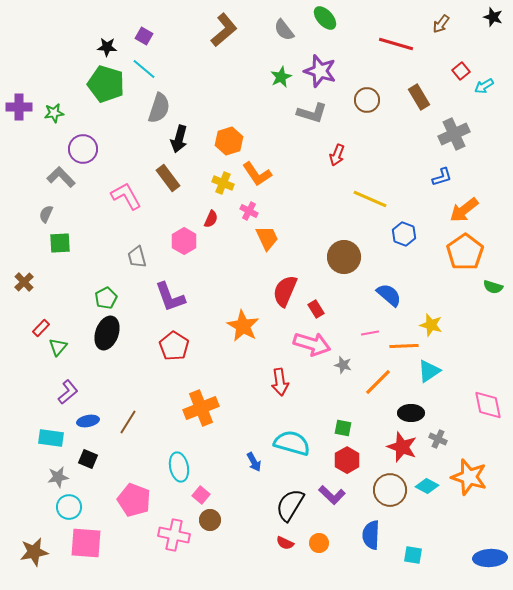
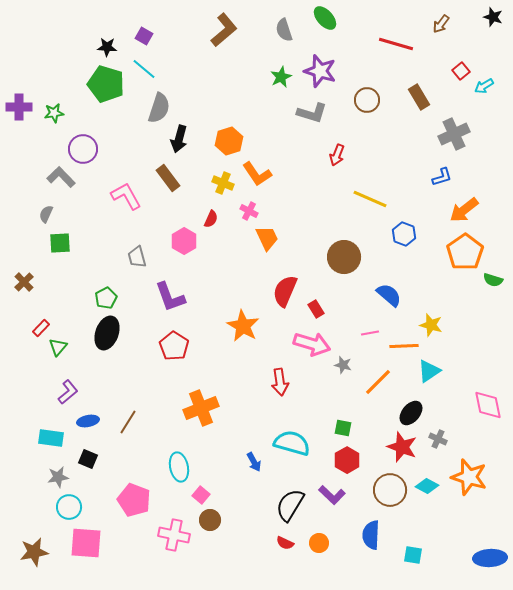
gray semicircle at (284, 30): rotated 20 degrees clockwise
green semicircle at (493, 287): moved 7 px up
black ellipse at (411, 413): rotated 50 degrees counterclockwise
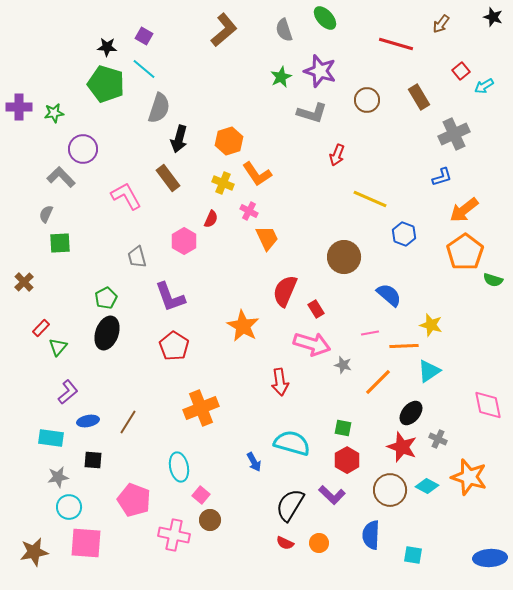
black square at (88, 459): moved 5 px right, 1 px down; rotated 18 degrees counterclockwise
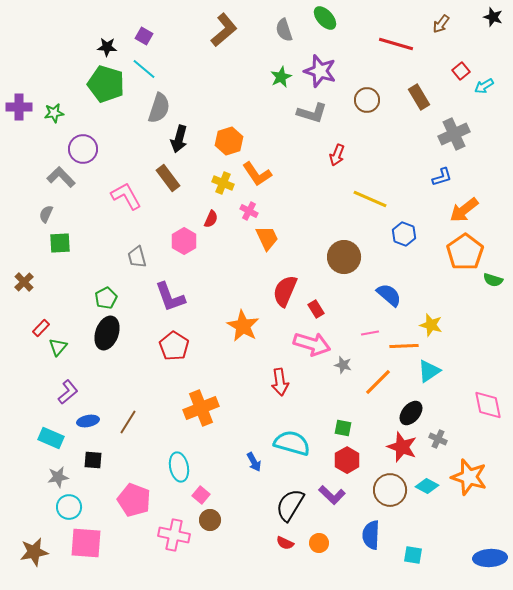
cyan rectangle at (51, 438): rotated 15 degrees clockwise
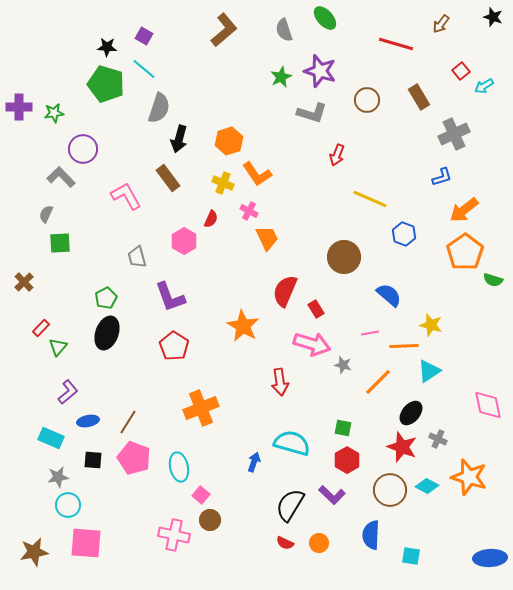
blue arrow at (254, 462): rotated 132 degrees counterclockwise
pink pentagon at (134, 500): moved 42 px up
cyan circle at (69, 507): moved 1 px left, 2 px up
cyan square at (413, 555): moved 2 px left, 1 px down
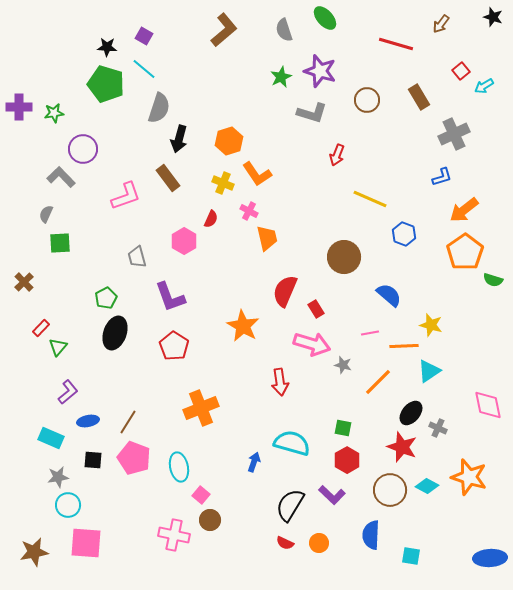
pink L-shape at (126, 196): rotated 100 degrees clockwise
orange trapezoid at (267, 238): rotated 12 degrees clockwise
black ellipse at (107, 333): moved 8 px right
gray cross at (438, 439): moved 11 px up
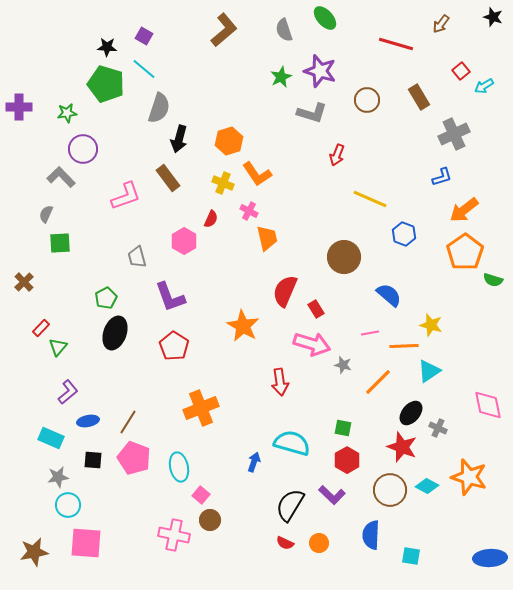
green star at (54, 113): moved 13 px right
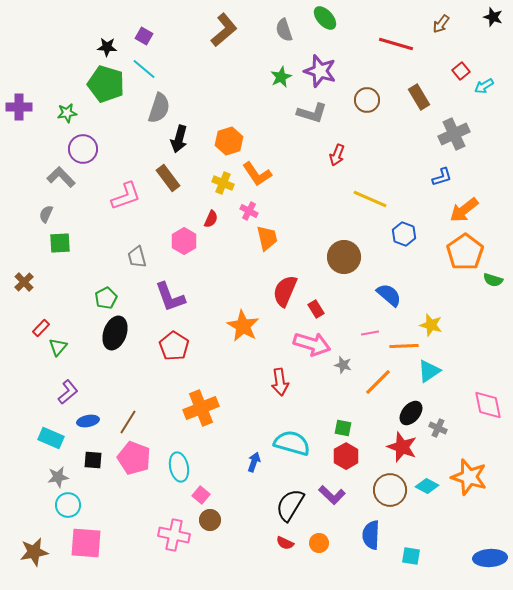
red hexagon at (347, 460): moved 1 px left, 4 px up
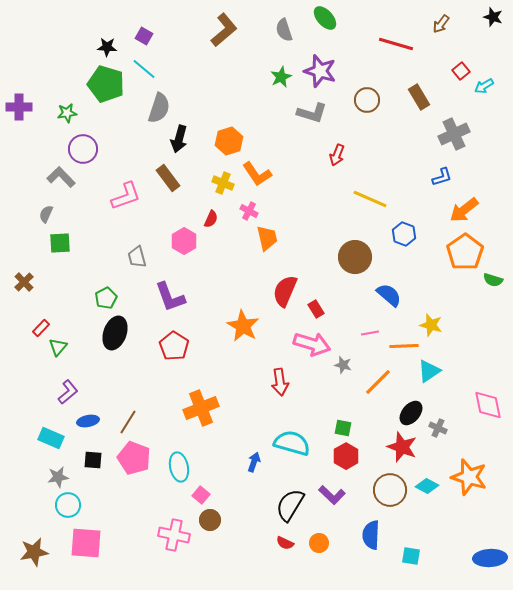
brown circle at (344, 257): moved 11 px right
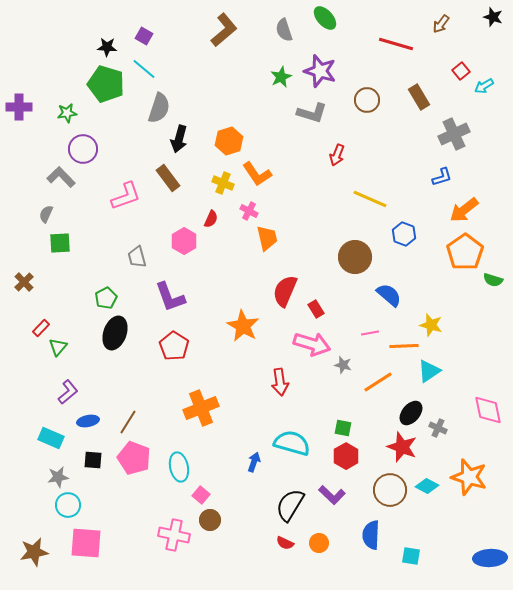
orange line at (378, 382): rotated 12 degrees clockwise
pink diamond at (488, 405): moved 5 px down
